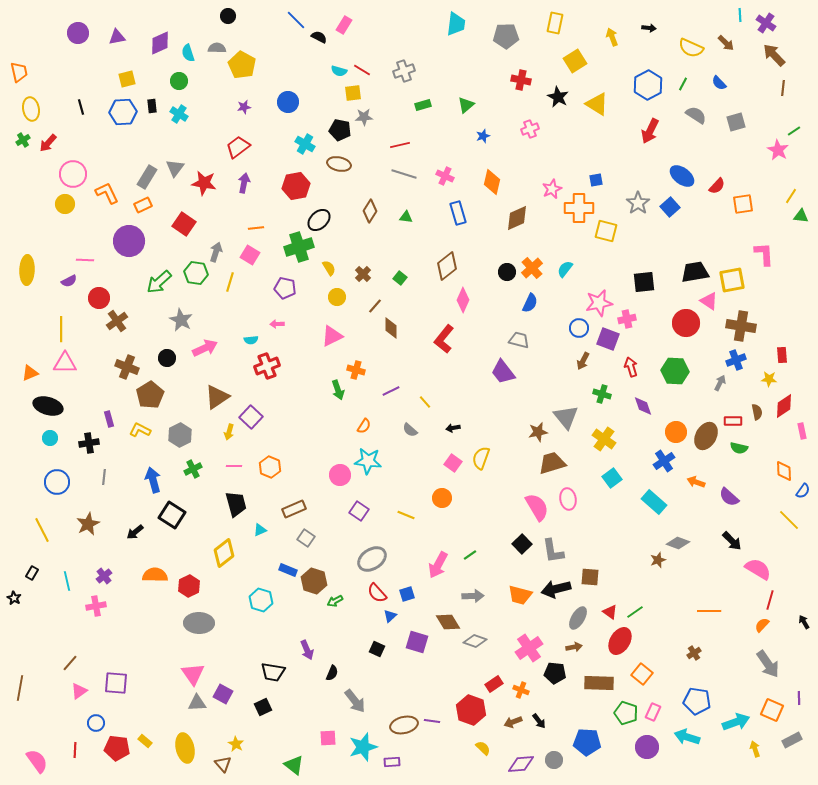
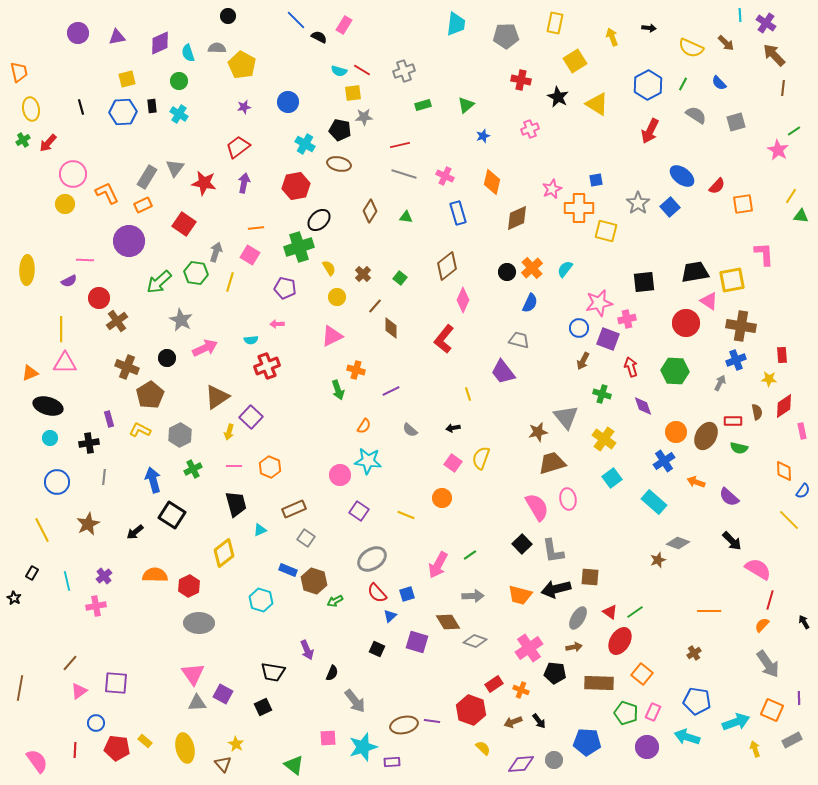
yellow line at (425, 402): moved 43 px right, 8 px up; rotated 24 degrees clockwise
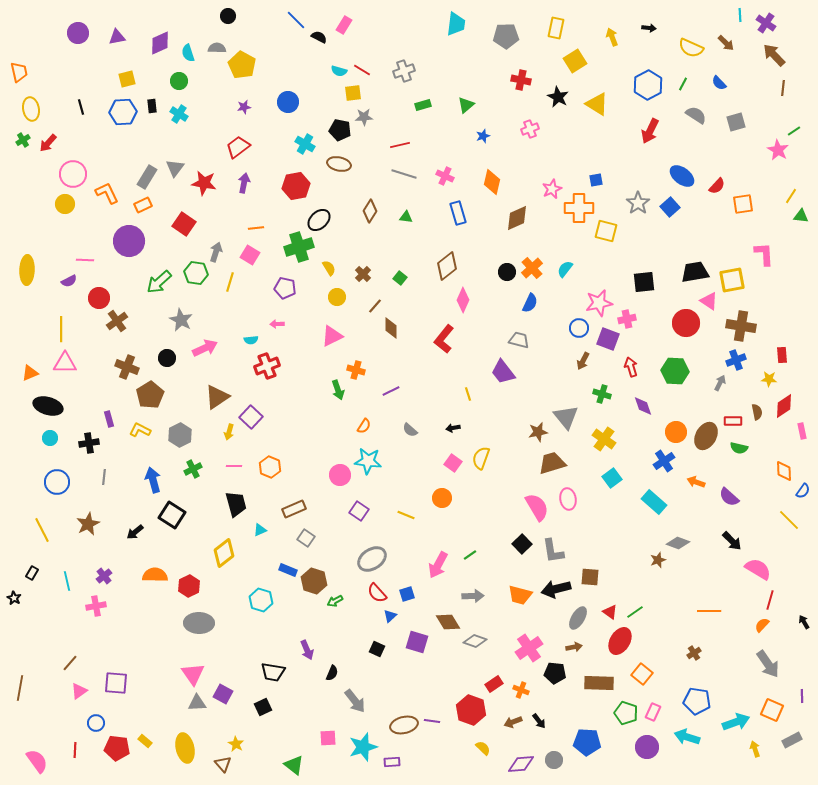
yellow rectangle at (555, 23): moved 1 px right, 5 px down
purple line at (799, 698): moved 3 px right, 2 px up
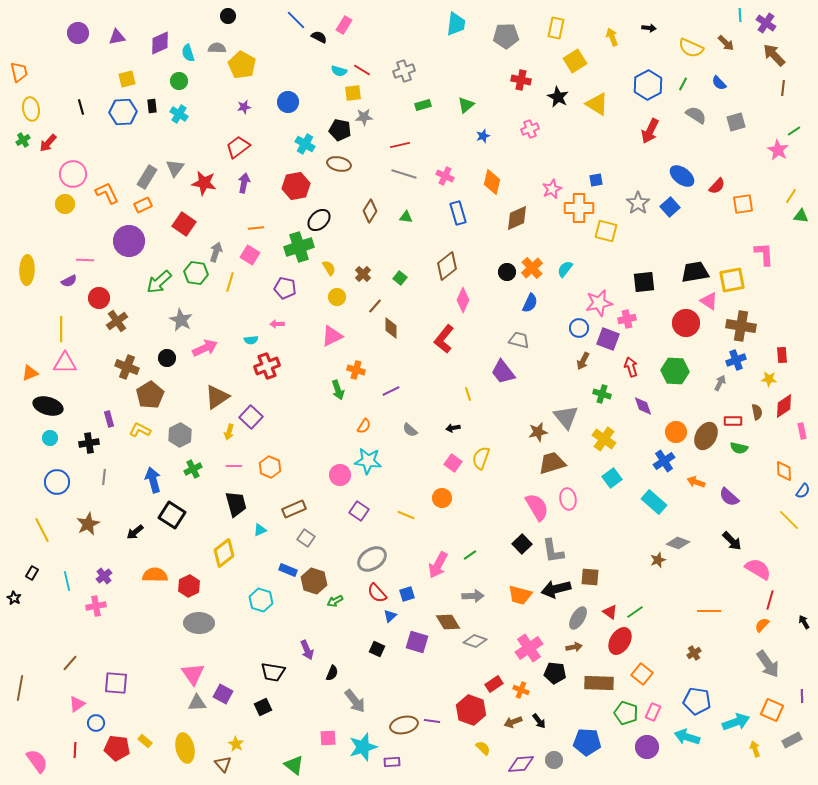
pink triangle at (79, 691): moved 2 px left, 13 px down
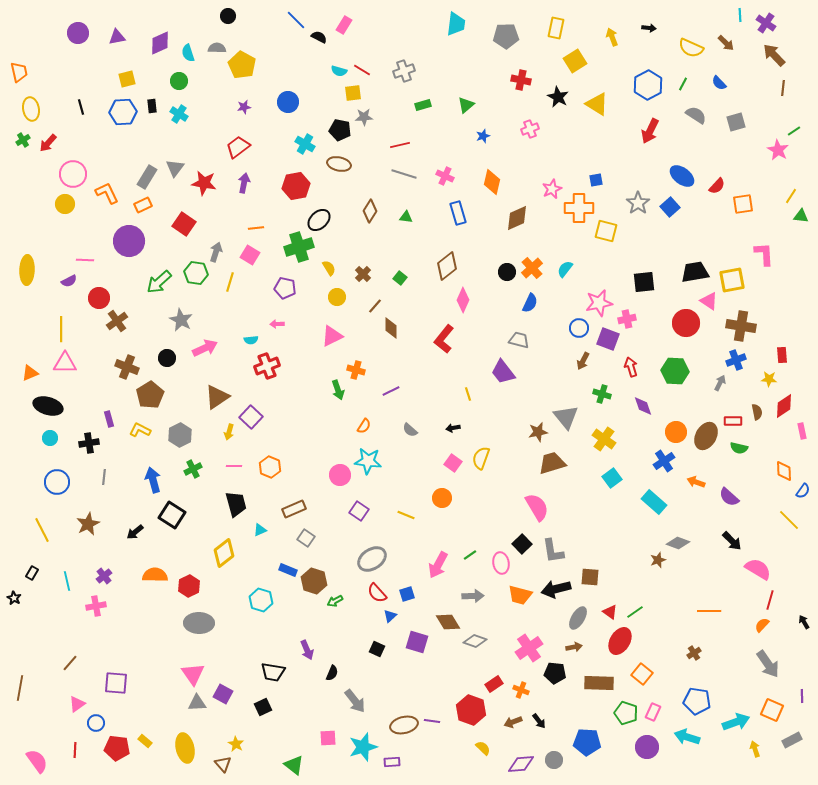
pink ellipse at (568, 499): moved 67 px left, 64 px down
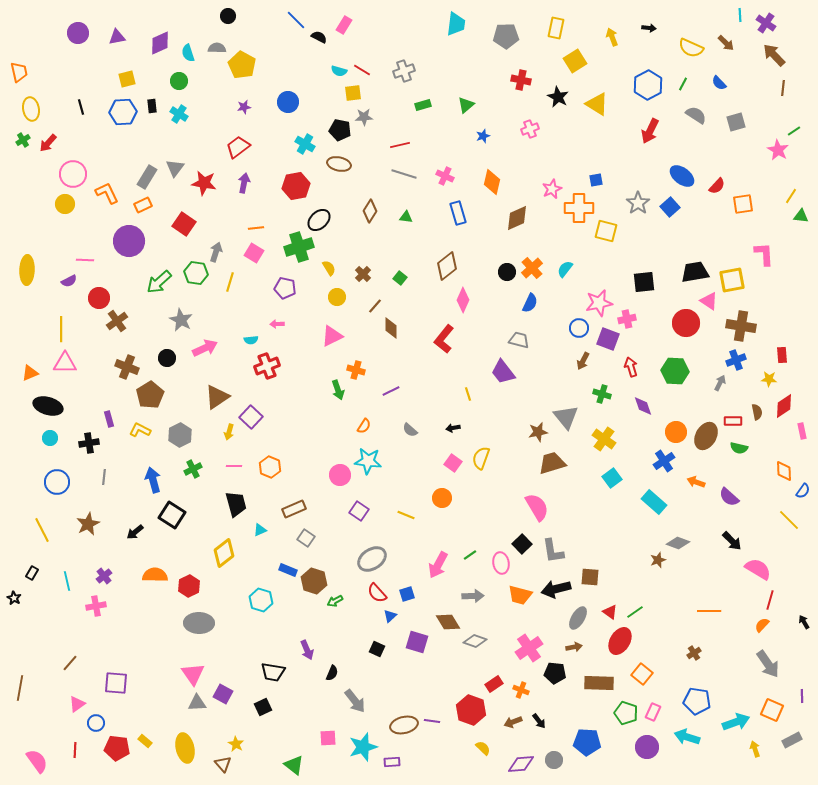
pink square at (250, 255): moved 4 px right, 2 px up
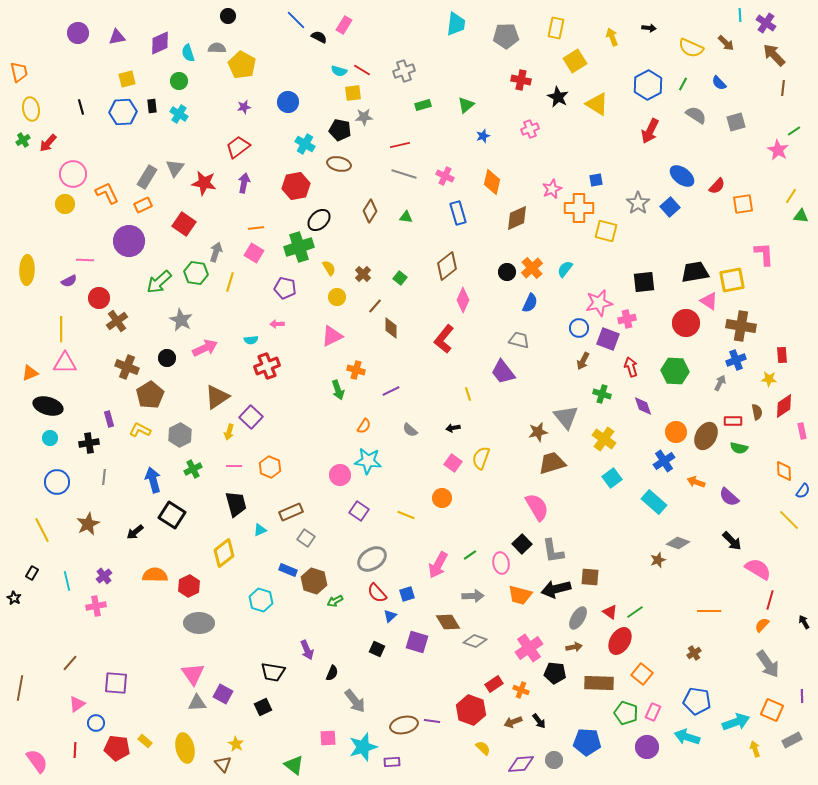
brown rectangle at (294, 509): moved 3 px left, 3 px down
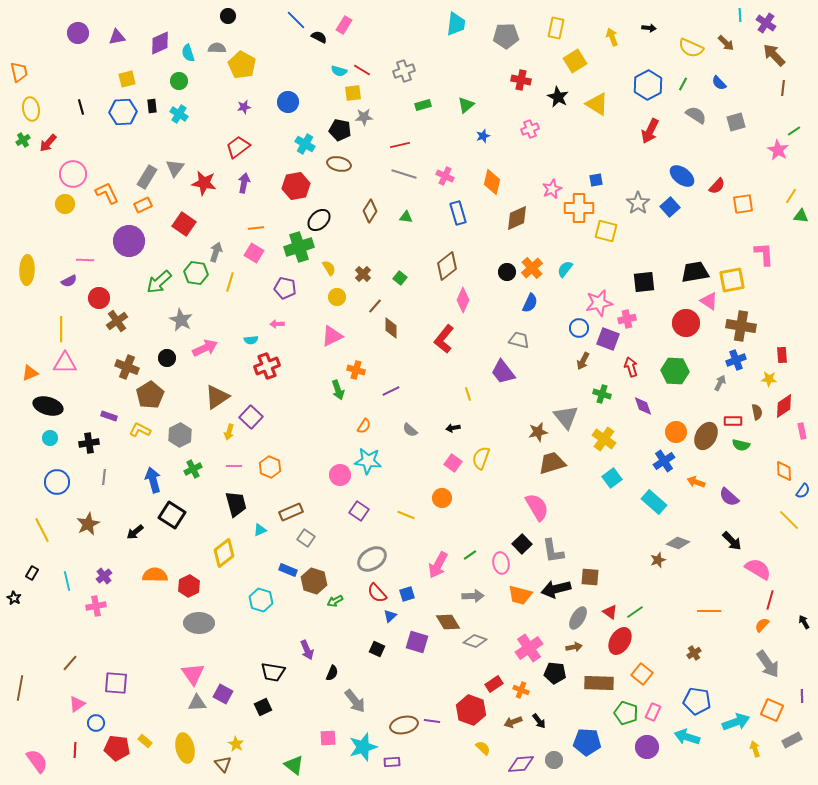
purple rectangle at (109, 419): moved 3 px up; rotated 56 degrees counterclockwise
green semicircle at (739, 448): moved 2 px right, 3 px up
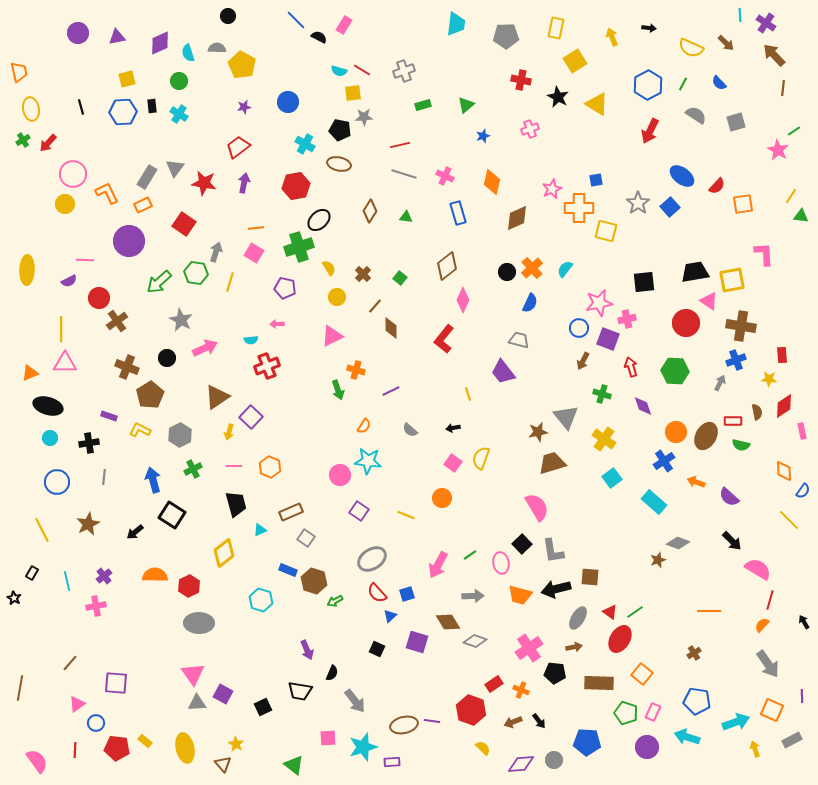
red ellipse at (620, 641): moved 2 px up
black trapezoid at (273, 672): moved 27 px right, 19 px down
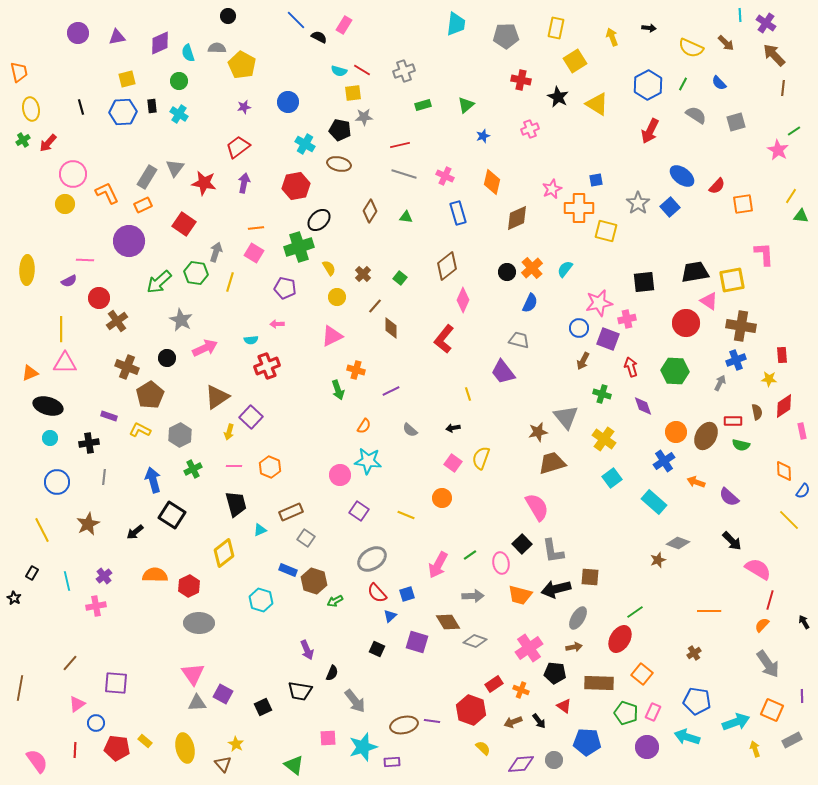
red triangle at (610, 612): moved 46 px left, 94 px down
